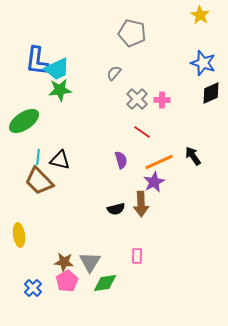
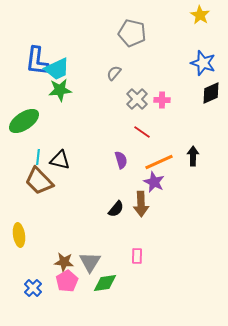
black arrow: rotated 36 degrees clockwise
purple star: rotated 20 degrees counterclockwise
black semicircle: rotated 36 degrees counterclockwise
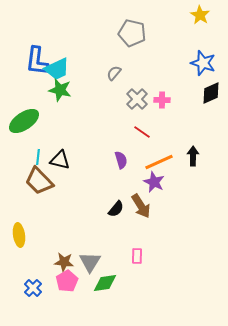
green star: rotated 20 degrees clockwise
brown arrow: moved 2 px down; rotated 30 degrees counterclockwise
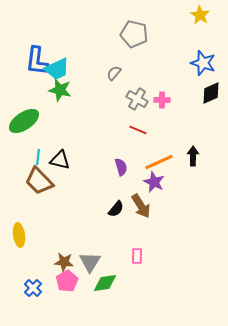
gray pentagon: moved 2 px right, 1 px down
gray cross: rotated 15 degrees counterclockwise
red line: moved 4 px left, 2 px up; rotated 12 degrees counterclockwise
purple semicircle: moved 7 px down
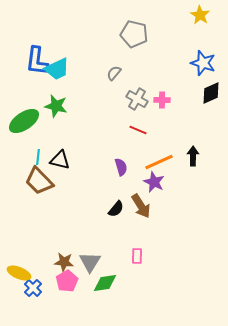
green star: moved 4 px left, 16 px down
yellow ellipse: moved 38 px down; rotated 60 degrees counterclockwise
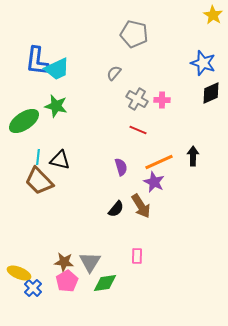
yellow star: moved 13 px right
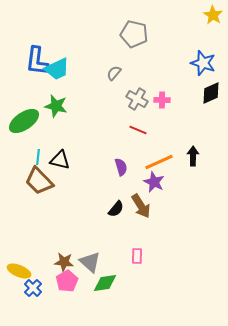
gray triangle: rotated 20 degrees counterclockwise
yellow ellipse: moved 2 px up
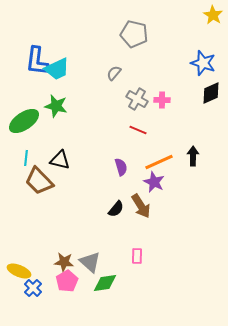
cyan line: moved 12 px left, 1 px down
